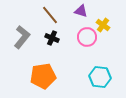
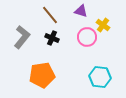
orange pentagon: moved 1 px left, 1 px up
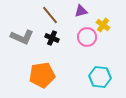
purple triangle: rotated 32 degrees counterclockwise
gray L-shape: rotated 75 degrees clockwise
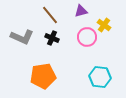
yellow cross: moved 1 px right
orange pentagon: moved 1 px right, 1 px down
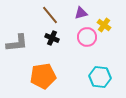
purple triangle: moved 2 px down
gray L-shape: moved 5 px left, 6 px down; rotated 30 degrees counterclockwise
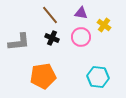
purple triangle: rotated 24 degrees clockwise
pink circle: moved 6 px left
gray L-shape: moved 2 px right, 1 px up
cyan hexagon: moved 2 px left
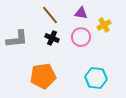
yellow cross: rotated 24 degrees clockwise
gray L-shape: moved 2 px left, 3 px up
cyan hexagon: moved 2 px left, 1 px down
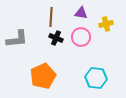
brown line: moved 1 px right, 2 px down; rotated 42 degrees clockwise
yellow cross: moved 2 px right, 1 px up; rotated 16 degrees clockwise
black cross: moved 4 px right
orange pentagon: rotated 15 degrees counterclockwise
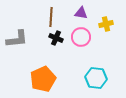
orange pentagon: moved 3 px down
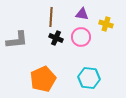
purple triangle: moved 1 px right, 1 px down
yellow cross: rotated 32 degrees clockwise
gray L-shape: moved 1 px down
cyan hexagon: moved 7 px left
